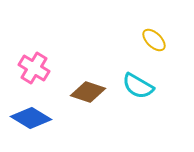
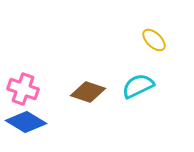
pink cross: moved 11 px left, 21 px down; rotated 12 degrees counterclockwise
cyan semicircle: rotated 124 degrees clockwise
blue diamond: moved 5 px left, 4 px down
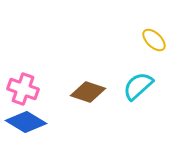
cyan semicircle: rotated 16 degrees counterclockwise
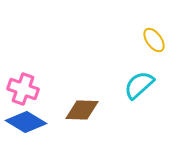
yellow ellipse: rotated 10 degrees clockwise
cyan semicircle: moved 1 px right, 1 px up
brown diamond: moved 6 px left, 18 px down; rotated 16 degrees counterclockwise
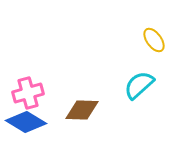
pink cross: moved 5 px right, 4 px down; rotated 36 degrees counterclockwise
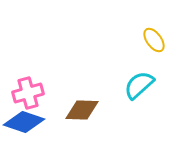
blue diamond: moved 2 px left; rotated 12 degrees counterclockwise
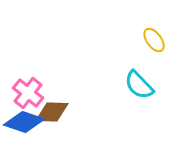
cyan semicircle: rotated 92 degrees counterclockwise
pink cross: rotated 36 degrees counterclockwise
brown diamond: moved 30 px left, 2 px down
